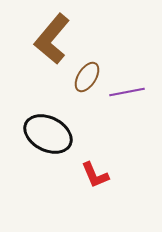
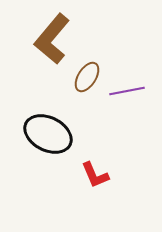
purple line: moved 1 px up
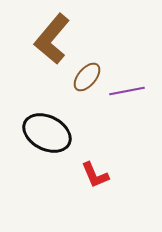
brown ellipse: rotated 8 degrees clockwise
black ellipse: moved 1 px left, 1 px up
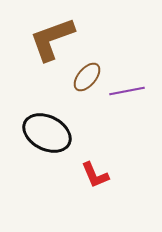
brown L-shape: rotated 30 degrees clockwise
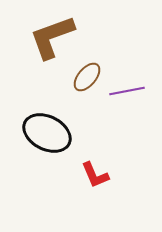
brown L-shape: moved 2 px up
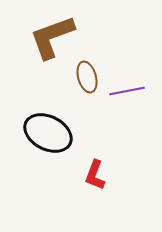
brown ellipse: rotated 56 degrees counterclockwise
black ellipse: moved 1 px right
red L-shape: rotated 44 degrees clockwise
